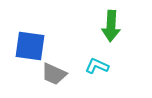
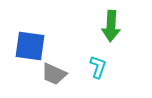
cyan L-shape: moved 1 px right, 1 px down; rotated 85 degrees clockwise
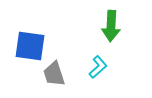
cyan L-shape: rotated 30 degrees clockwise
gray trapezoid: rotated 48 degrees clockwise
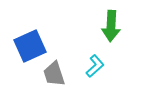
blue square: rotated 32 degrees counterclockwise
cyan L-shape: moved 3 px left, 1 px up
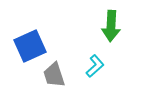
gray trapezoid: moved 1 px down
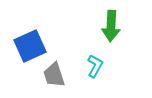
cyan L-shape: rotated 20 degrees counterclockwise
